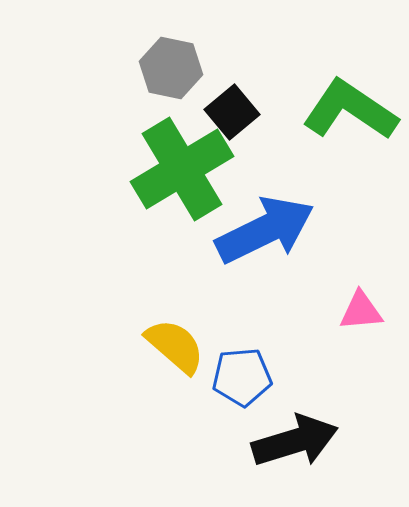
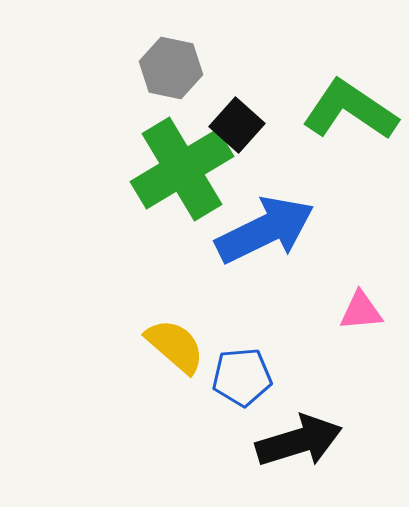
black square: moved 5 px right, 13 px down; rotated 8 degrees counterclockwise
black arrow: moved 4 px right
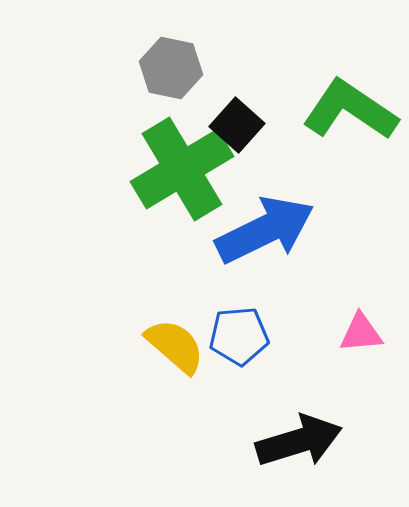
pink triangle: moved 22 px down
blue pentagon: moved 3 px left, 41 px up
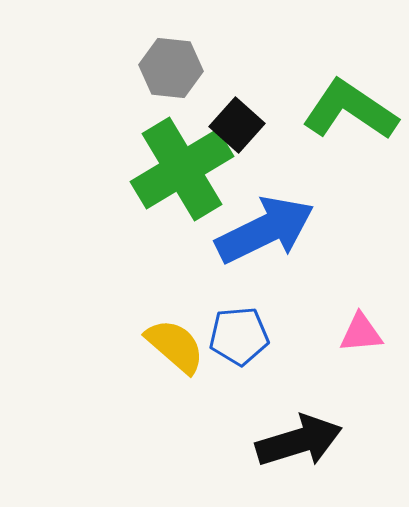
gray hexagon: rotated 6 degrees counterclockwise
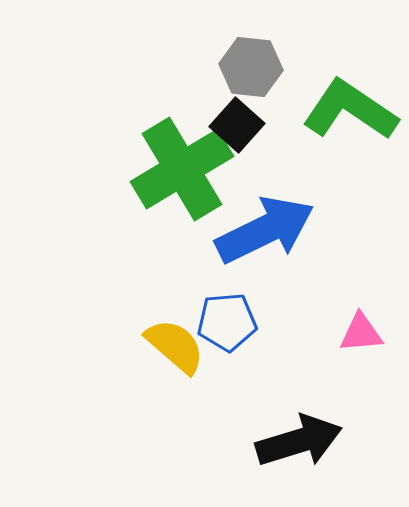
gray hexagon: moved 80 px right, 1 px up
blue pentagon: moved 12 px left, 14 px up
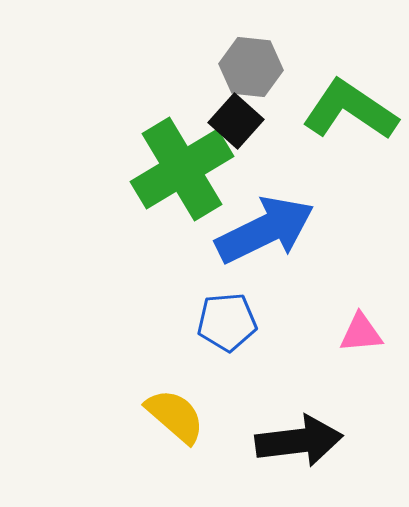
black square: moved 1 px left, 4 px up
yellow semicircle: moved 70 px down
black arrow: rotated 10 degrees clockwise
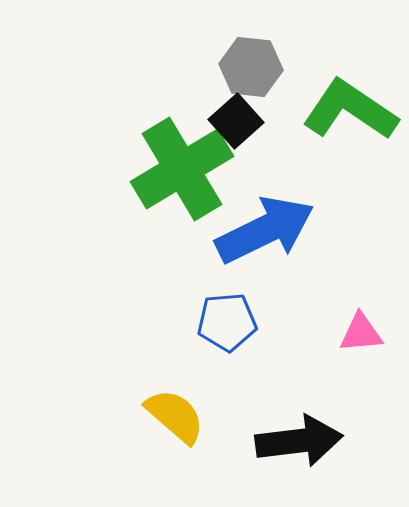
black square: rotated 6 degrees clockwise
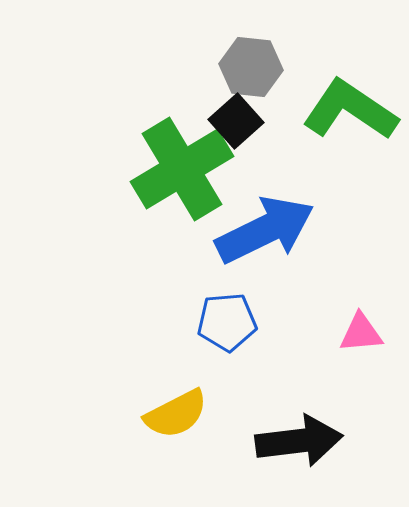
yellow semicircle: moved 1 px right, 2 px up; rotated 112 degrees clockwise
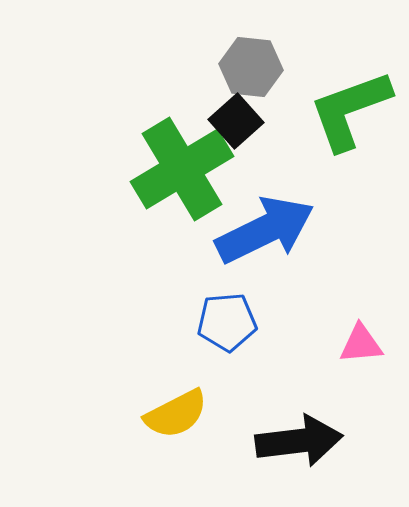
green L-shape: rotated 54 degrees counterclockwise
pink triangle: moved 11 px down
